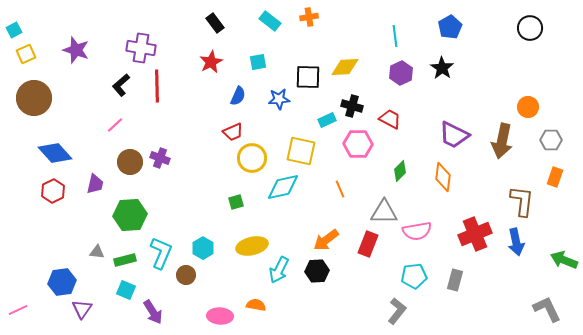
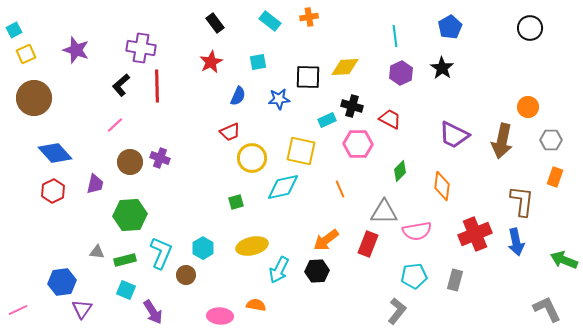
red trapezoid at (233, 132): moved 3 px left
orange diamond at (443, 177): moved 1 px left, 9 px down
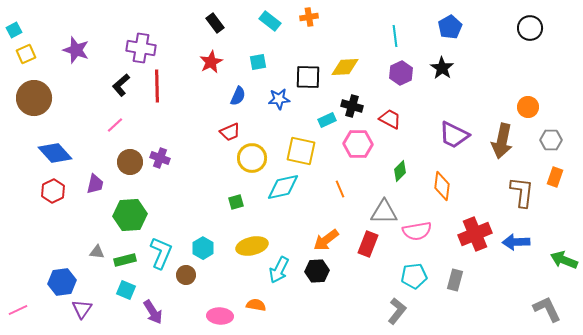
brown L-shape at (522, 201): moved 9 px up
blue arrow at (516, 242): rotated 100 degrees clockwise
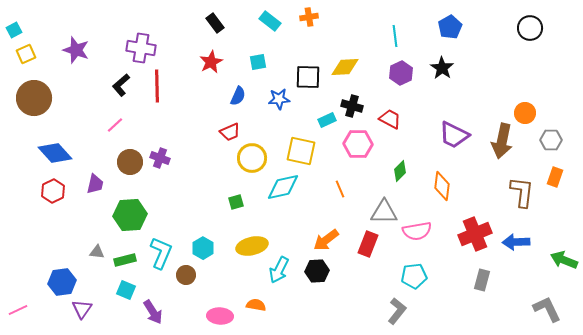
orange circle at (528, 107): moved 3 px left, 6 px down
gray rectangle at (455, 280): moved 27 px right
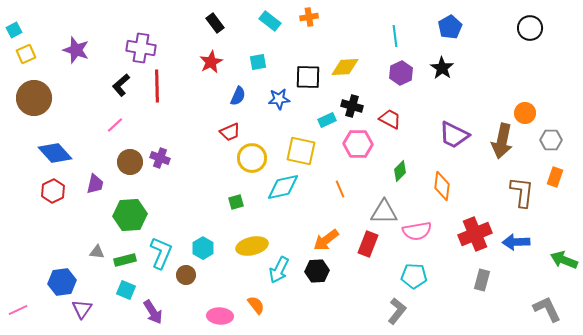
cyan pentagon at (414, 276): rotated 10 degrees clockwise
orange semicircle at (256, 305): rotated 42 degrees clockwise
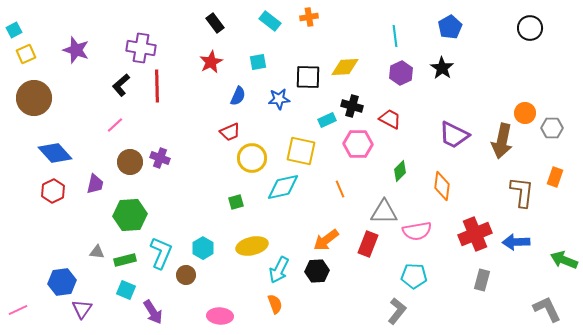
gray hexagon at (551, 140): moved 1 px right, 12 px up
orange semicircle at (256, 305): moved 19 px right, 1 px up; rotated 18 degrees clockwise
